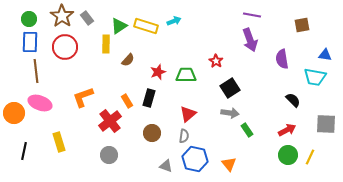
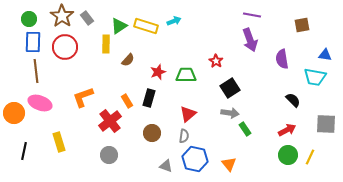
blue rectangle at (30, 42): moved 3 px right
green rectangle at (247, 130): moved 2 px left, 1 px up
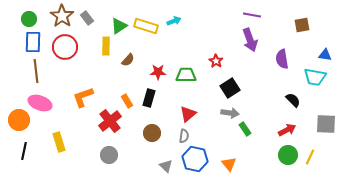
yellow rectangle at (106, 44): moved 2 px down
red star at (158, 72): rotated 21 degrees clockwise
orange circle at (14, 113): moved 5 px right, 7 px down
gray triangle at (166, 166): rotated 24 degrees clockwise
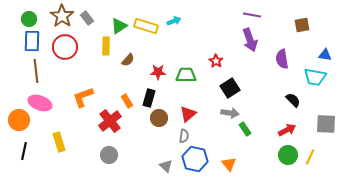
blue rectangle at (33, 42): moved 1 px left, 1 px up
brown circle at (152, 133): moved 7 px right, 15 px up
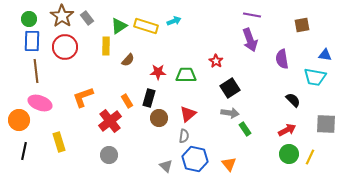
green circle at (288, 155): moved 1 px right, 1 px up
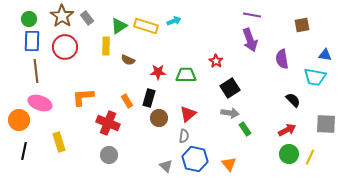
brown semicircle at (128, 60): rotated 72 degrees clockwise
orange L-shape at (83, 97): rotated 15 degrees clockwise
red cross at (110, 121): moved 2 px left, 2 px down; rotated 30 degrees counterclockwise
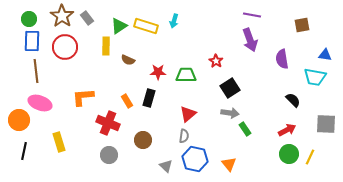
cyan arrow at (174, 21): rotated 128 degrees clockwise
brown circle at (159, 118): moved 16 px left, 22 px down
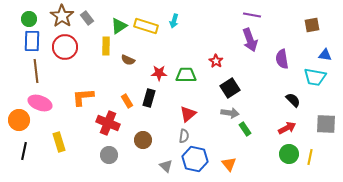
brown square at (302, 25): moved 10 px right
red star at (158, 72): moved 1 px right, 1 px down
red arrow at (287, 130): moved 2 px up
yellow line at (310, 157): rotated 14 degrees counterclockwise
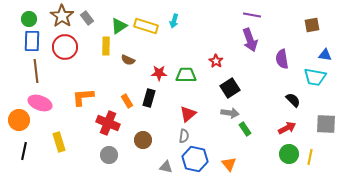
gray triangle at (166, 166): moved 1 px down; rotated 32 degrees counterclockwise
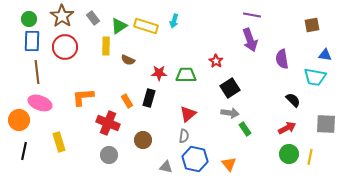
gray rectangle at (87, 18): moved 6 px right
brown line at (36, 71): moved 1 px right, 1 px down
